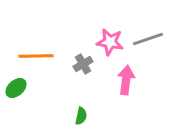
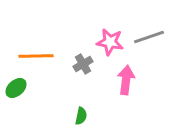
gray line: moved 1 px right, 2 px up
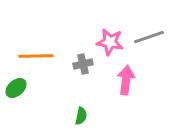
gray cross: rotated 18 degrees clockwise
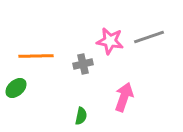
pink star: moved 1 px up
pink arrow: moved 2 px left, 17 px down; rotated 12 degrees clockwise
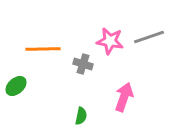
orange line: moved 7 px right, 7 px up
gray cross: rotated 30 degrees clockwise
green ellipse: moved 2 px up
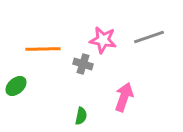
pink star: moved 7 px left, 1 px up
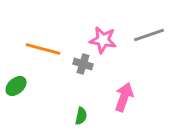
gray line: moved 2 px up
orange line: rotated 16 degrees clockwise
